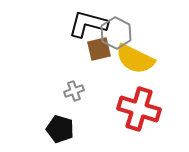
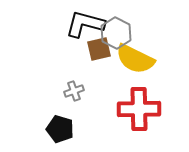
black L-shape: moved 3 px left
red cross: rotated 18 degrees counterclockwise
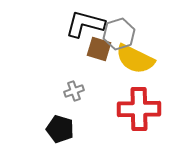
gray hexagon: moved 3 px right, 1 px down; rotated 16 degrees clockwise
brown square: rotated 30 degrees clockwise
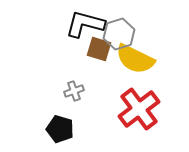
red cross: rotated 36 degrees counterclockwise
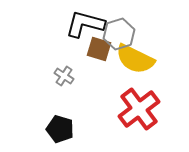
gray cross: moved 10 px left, 15 px up; rotated 36 degrees counterclockwise
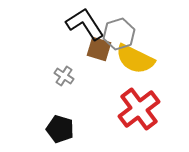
black L-shape: rotated 42 degrees clockwise
